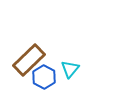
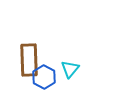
brown rectangle: rotated 48 degrees counterclockwise
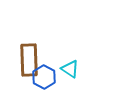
cyan triangle: rotated 36 degrees counterclockwise
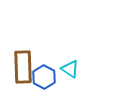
brown rectangle: moved 6 px left, 7 px down
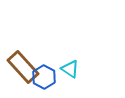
brown rectangle: rotated 40 degrees counterclockwise
